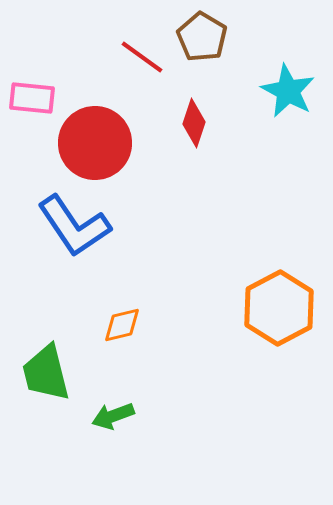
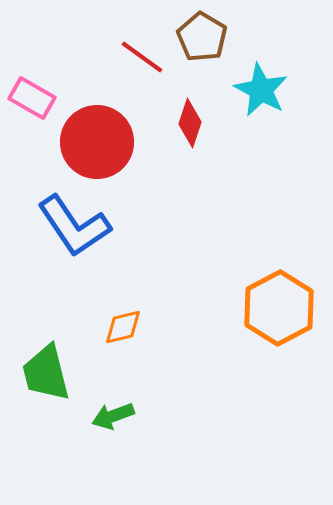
cyan star: moved 27 px left, 1 px up
pink rectangle: rotated 24 degrees clockwise
red diamond: moved 4 px left
red circle: moved 2 px right, 1 px up
orange diamond: moved 1 px right, 2 px down
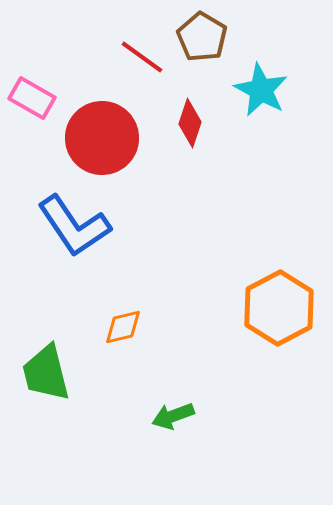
red circle: moved 5 px right, 4 px up
green arrow: moved 60 px right
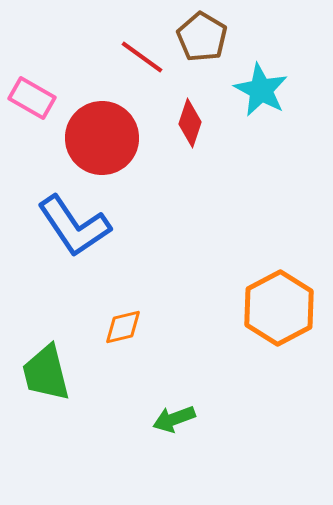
green arrow: moved 1 px right, 3 px down
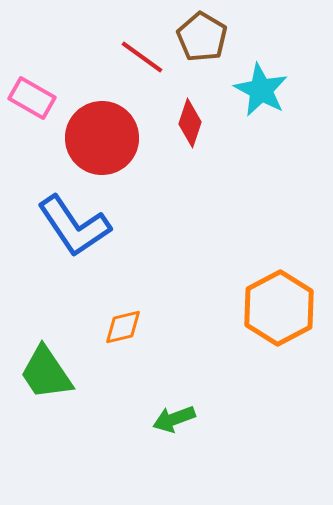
green trapezoid: rotated 20 degrees counterclockwise
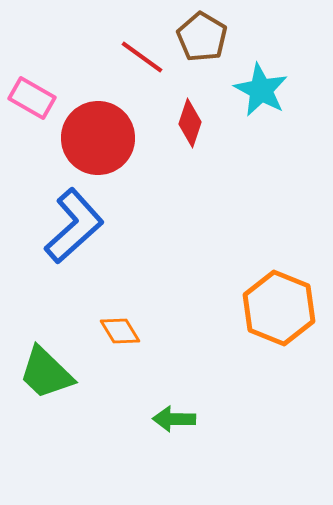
red circle: moved 4 px left
blue L-shape: rotated 98 degrees counterclockwise
orange hexagon: rotated 10 degrees counterclockwise
orange diamond: moved 3 px left, 4 px down; rotated 72 degrees clockwise
green trapezoid: rotated 12 degrees counterclockwise
green arrow: rotated 21 degrees clockwise
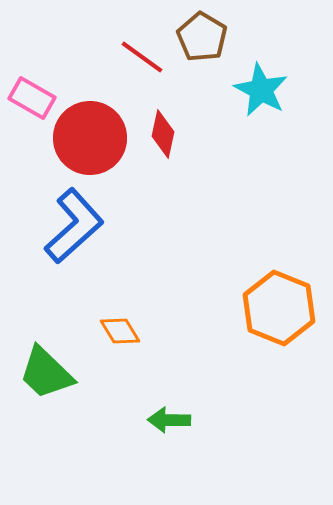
red diamond: moved 27 px left, 11 px down; rotated 6 degrees counterclockwise
red circle: moved 8 px left
green arrow: moved 5 px left, 1 px down
